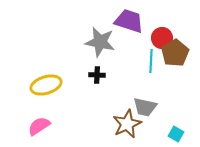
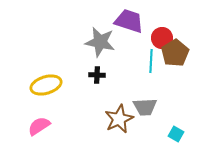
gray trapezoid: rotated 15 degrees counterclockwise
brown star: moved 8 px left, 5 px up
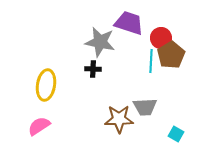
purple trapezoid: moved 2 px down
red circle: moved 1 px left
brown pentagon: moved 4 px left, 2 px down
black cross: moved 4 px left, 6 px up
yellow ellipse: rotated 64 degrees counterclockwise
brown star: rotated 24 degrees clockwise
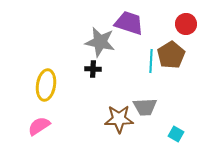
red circle: moved 25 px right, 14 px up
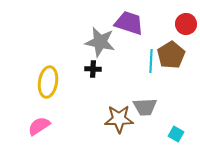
yellow ellipse: moved 2 px right, 3 px up
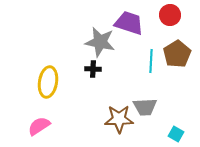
red circle: moved 16 px left, 9 px up
brown pentagon: moved 6 px right, 1 px up
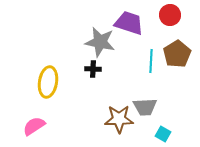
pink semicircle: moved 5 px left
cyan square: moved 13 px left
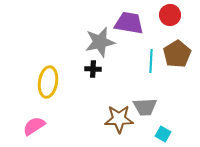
purple trapezoid: rotated 8 degrees counterclockwise
gray star: rotated 24 degrees counterclockwise
